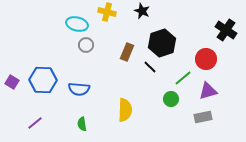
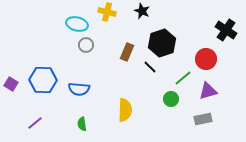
purple square: moved 1 px left, 2 px down
gray rectangle: moved 2 px down
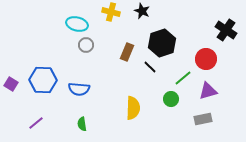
yellow cross: moved 4 px right
yellow semicircle: moved 8 px right, 2 px up
purple line: moved 1 px right
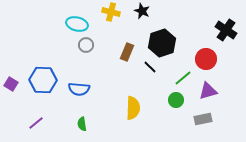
green circle: moved 5 px right, 1 px down
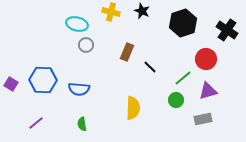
black cross: moved 1 px right
black hexagon: moved 21 px right, 20 px up
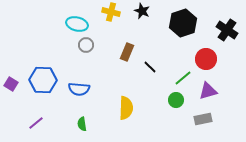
yellow semicircle: moved 7 px left
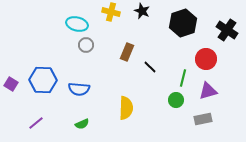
green line: rotated 36 degrees counterclockwise
green semicircle: rotated 104 degrees counterclockwise
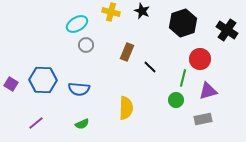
cyan ellipse: rotated 45 degrees counterclockwise
red circle: moved 6 px left
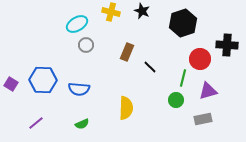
black cross: moved 15 px down; rotated 30 degrees counterclockwise
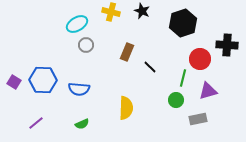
purple square: moved 3 px right, 2 px up
gray rectangle: moved 5 px left
